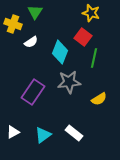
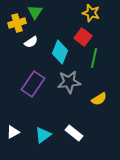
yellow cross: moved 4 px right, 1 px up; rotated 36 degrees counterclockwise
purple rectangle: moved 8 px up
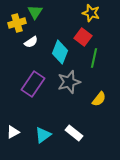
gray star: rotated 10 degrees counterclockwise
yellow semicircle: rotated 21 degrees counterclockwise
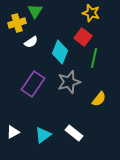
green triangle: moved 1 px up
